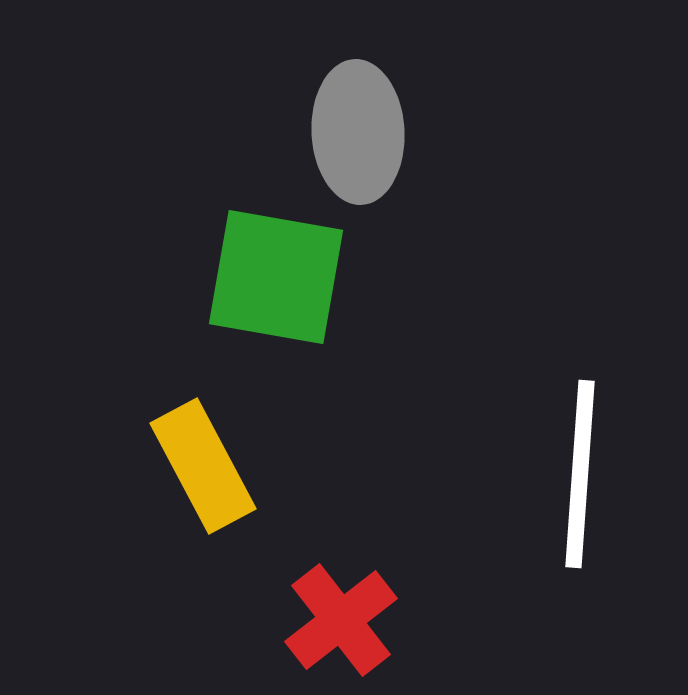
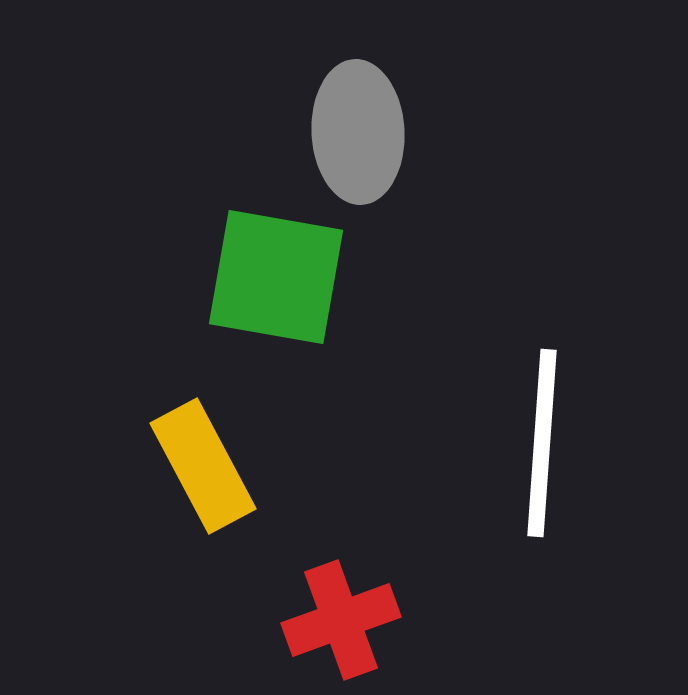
white line: moved 38 px left, 31 px up
red cross: rotated 18 degrees clockwise
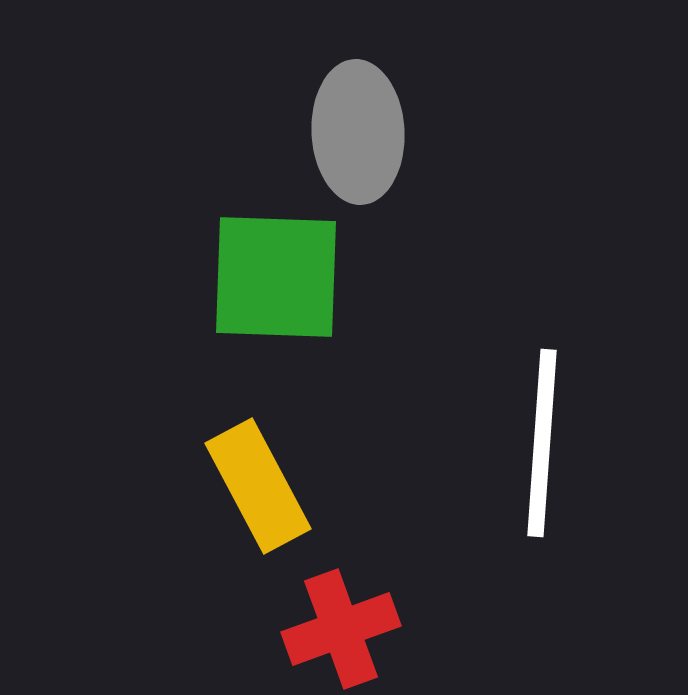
green square: rotated 8 degrees counterclockwise
yellow rectangle: moved 55 px right, 20 px down
red cross: moved 9 px down
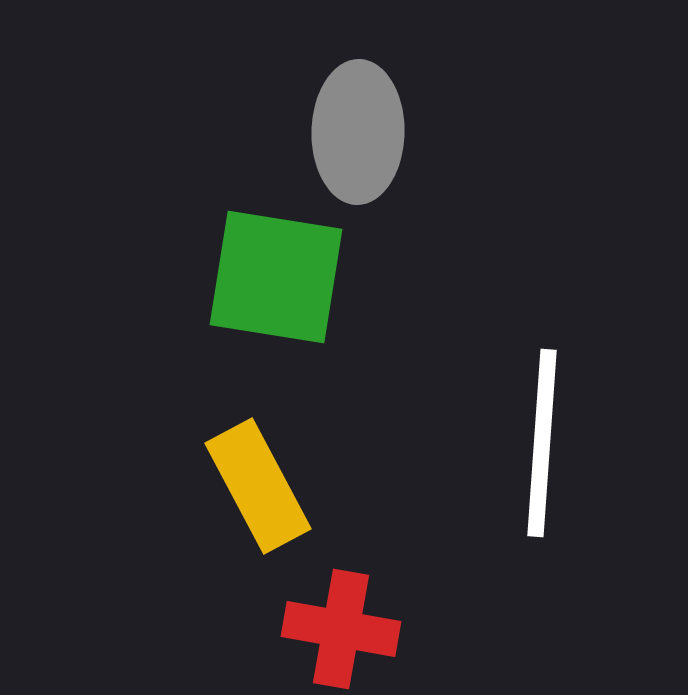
gray ellipse: rotated 4 degrees clockwise
green square: rotated 7 degrees clockwise
red cross: rotated 30 degrees clockwise
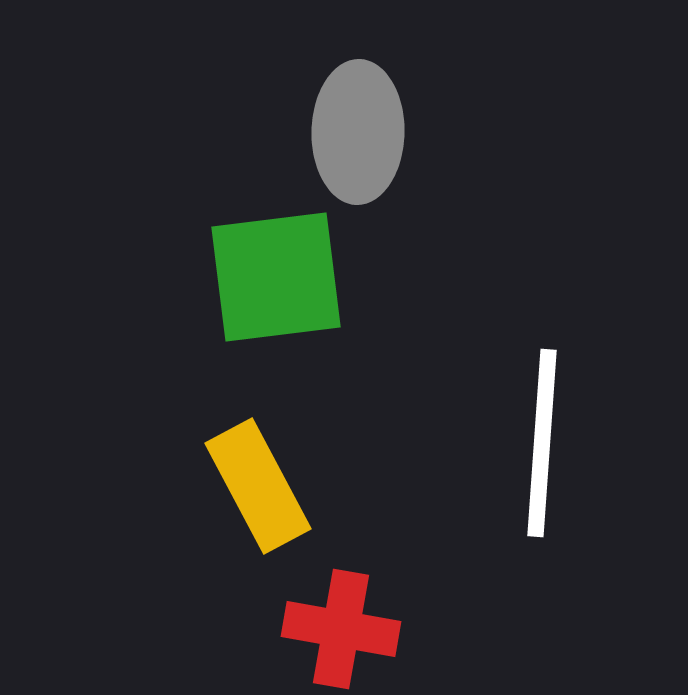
green square: rotated 16 degrees counterclockwise
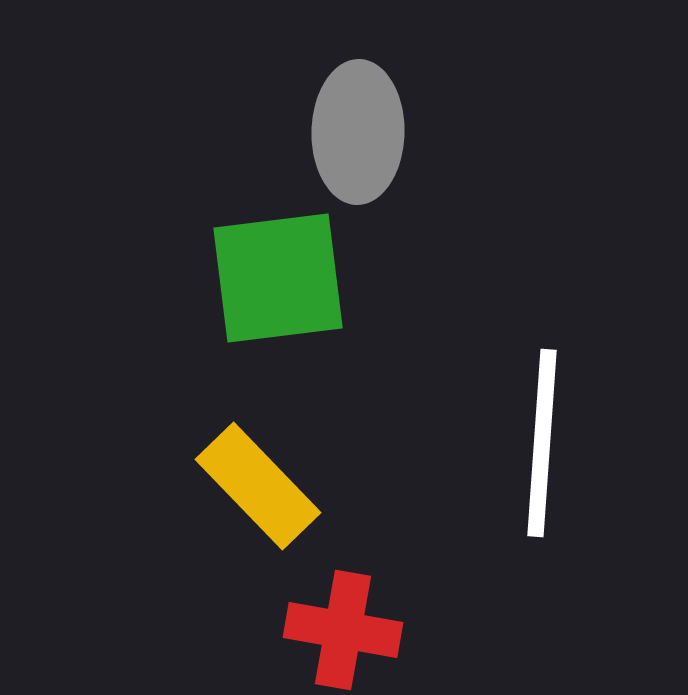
green square: moved 2 px right, 1 px down
yellow rectangle: rotated 16 degrees counterclockwise
red cross: moved 2 px right, 1 px down
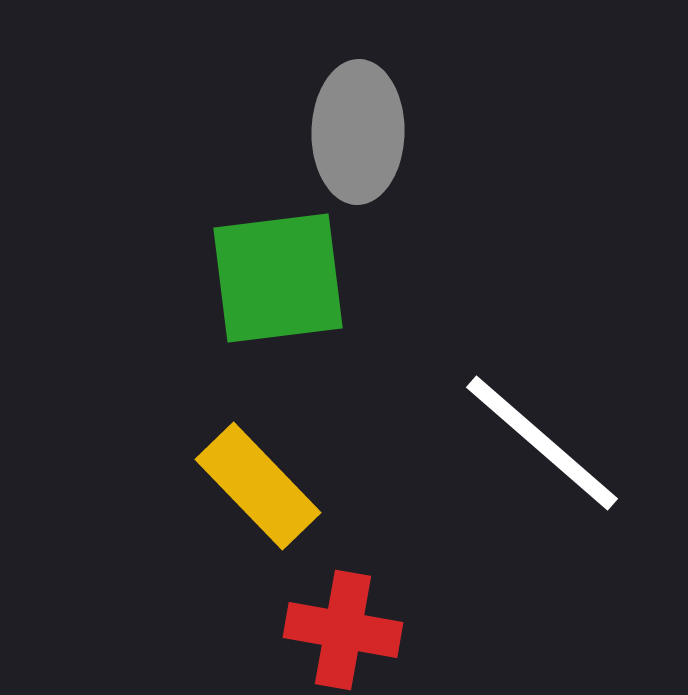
white line: rotated 53 degrees counterclockwise
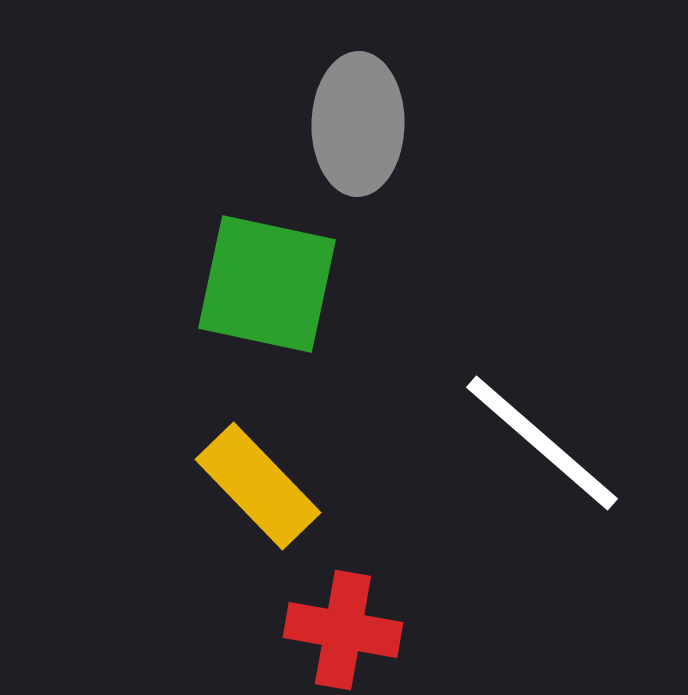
gray ellipse: moved 8 px up
green square: moved 11 px left, 6 px down; rotated 19 degrees clockwise
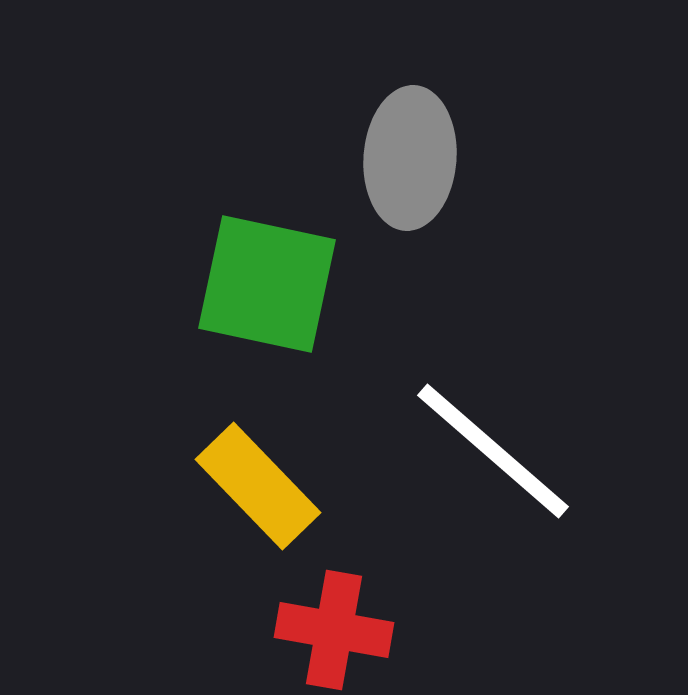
gray ellipse: moved 52 px right, 34 px down; rotated 3 degrees clockwise
white line: moved 49 px left, 8 px down
red cross: moved 9 px left
